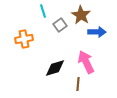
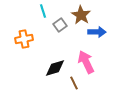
brown line: moved 4 px left, 1 px up; rotated 32 degrees counterclockwise
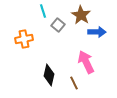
gray square: moved 2 px left; rotated 16 degrees counterclockwise
black diamond: moved 6 px left, 7 px down; rotated 60 degrees counterclockwise
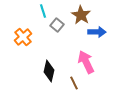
gray square: moved 1 px left
orange cross: moved 1 px left, 2 px up; rotated 30 degrees counterclockwise
black diamond: moved 4 px up
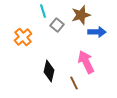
brown star: rotated 24 degrees clockwise
